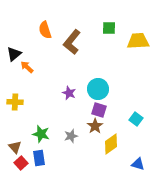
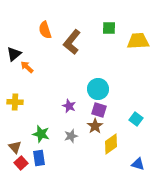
purple star: moved 13 px down
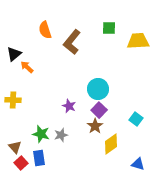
yellow cross: moved 2 px left, 2 px up
purple square: rotated 28 degrees clockwise
gray star: moved 10 px left, 1 px up
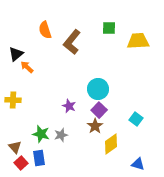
black triangle: moved 2 px right
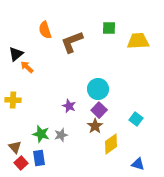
brown L-shape: rotated 30 degrees clockwise
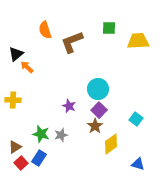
brown triangle: rotated 40 degrees clockwise
blue rectangle: rotated 42 degrees clockwise
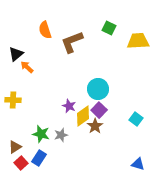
green square: rotated 24 degrees clockwise
yellow diamond: moved 28 px left, 28 px up
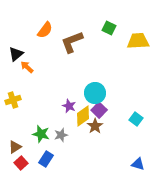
orange semicircle: rotated 126 degrees counterclockwise
cyan circle: moved 3 px left, 4 px down
yellow cross: rotated 21 degrees counterclockwise
blue rectangle: moved 7 px right, 1 px down
